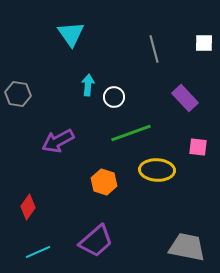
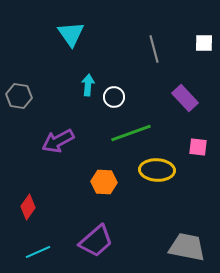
gray hexagon: moved 1 px right, 2 px down
orange hexagon: rotated 15 degrees counterclockwise
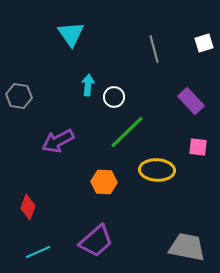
white square: rotated 18 degrees counterclockwise
purple rectangle: moved 6 px right, 3 px down
green line: moved 4 px left, 1 px up; rotated 24 degrees counterclockwise
red diamond: rotated 15 degrees counterclockwise
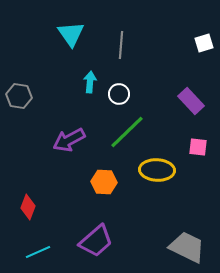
gray line: moved 33 px left, 4 px up; rotated 20 degrees clockwise
cyan arrow: moved 2 px right, 3 px up
white circle: moved 5 px right, 3 px up
purple arrow: moved 11 px right, 1 px up
gray trapezoid: rotated 15 degrees clockwise
